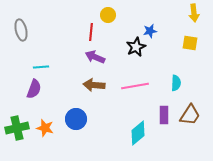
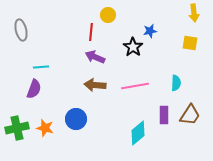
black star: moved 3 px left; rotated 12 degrees counterclockwise
brown arrow: moved 1 px right
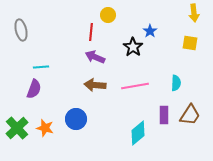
blue star: rotated 24 degrees counterclockwise
green cross: rotated 30 degrees counterclockwise
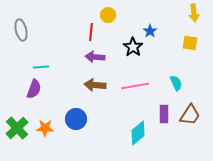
purple arrow: rotated 18 degrees counterclockwise
cyan semicircle: rotated 28 degrees counterclockwise
purple rectangle: moved 1 px up
orange star: rotated 12 degrees counterclockwise
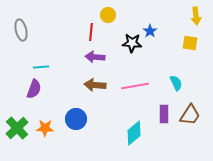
yellow arrow: moved 2 px right, 3 px down
black star: moved 1 px left, 4 px up; rotated 30 degrees counterclockwise
cyan diamond: moved 4 px left
